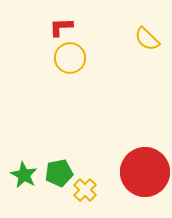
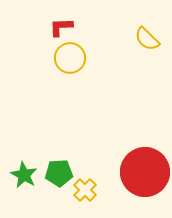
green pentagon: rotated 8 degrees clockwise
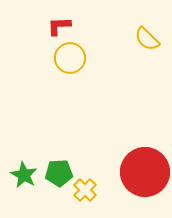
red L-shape: moved 2 px left, 1 px up
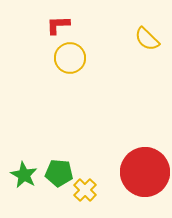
red L-shape: moved 1 px left, 1 px up
green pentagon: rotated 8 degrees clockwise
